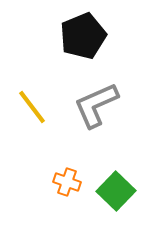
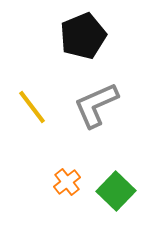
orange cross: rotated 32 degrees clockwise
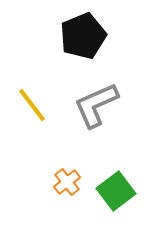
yellow line: moved 2 px up
green square: rotated 9 degrees clockwise
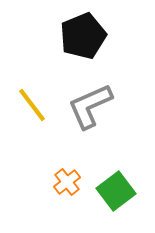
gray L-shape: moved 6 px left, 1 px down
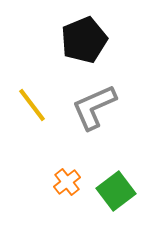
black pentagon: moved 1 px right, 4 px down
gray L-shape: moved 4 px right, 1 px down
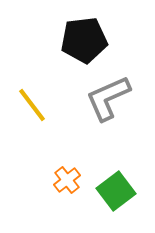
black pentagon: rotated 15 degrees clockwise
gray L-shape: moved 14 px right, 9 px up
orange cross: moved 2 px up
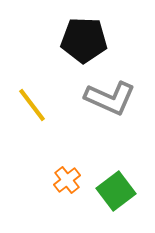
black pentagon: rotated 9 degrees clockwise
gray L-shape: moved 2 px right; rotated 132 degrees counterclockwise
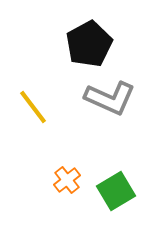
black pentagon: moved 5 px right, 4 px down; rotated 30 degrees counterclockwise
yellow line: moved 1 px right, 2 px down
green square: rotated 6 degrees clockwise
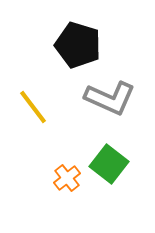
black pentagon: moved 11 px left, 1 px down; rotated 27 degrees counterclockwise
orange cross: moved 2 px up
green square: moved 7 px left, 27 px up; rotated 21 degrees counterclockwise
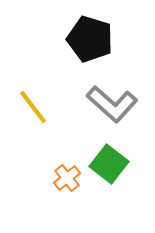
black pentagon: moved 12 px right, 6 px up
gray L-shape: moved 2 px right, 6 px down; rotated 18 degrees clockwise
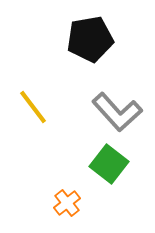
black pentagon: rotated 27 degrees counterclockwise
gray L-shape: moved 5 px right, 8 px down; rotated 6 degrees clockwise
orange cross: moved 25 px down
